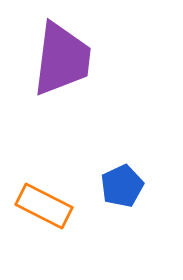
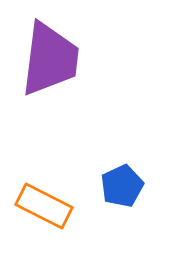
purple trapezoid: moved 12 px left
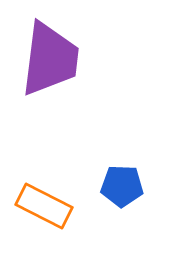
blue pentagon: rotated 27 degrees clockwise
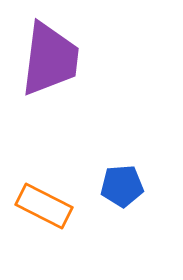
blue pentagon: rotated 6 degrees counterclockwise
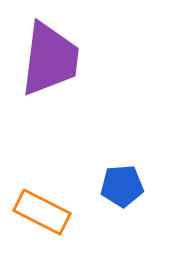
orange rectangle: moved 2 px left, 6 px down
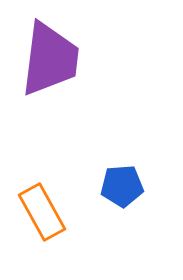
orange rectangle: rotated 34 degrees clockwise
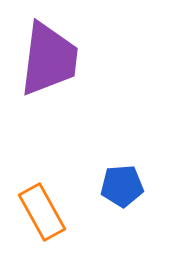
purple trapezoid: moved 1 px left
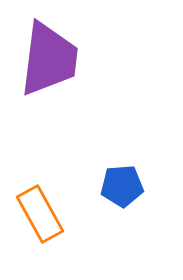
orange rectangle: moved 2 px left, 2 px down
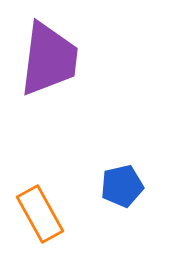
blue pentagon: rotated 9 degrees counterclockwise
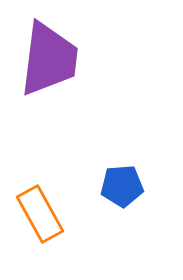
blue pentagon: rotated 9 degrees clockwise
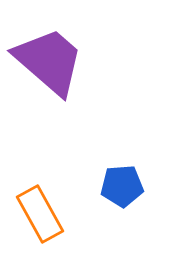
purple trapezoid: moved 2 px down; rotated 56 degrees counterclockwise
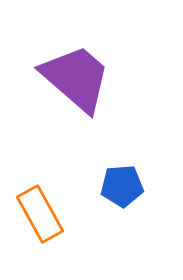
purple trapezoid: moved 27 px right, 17 px down
